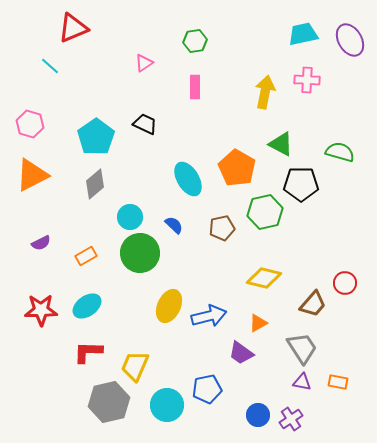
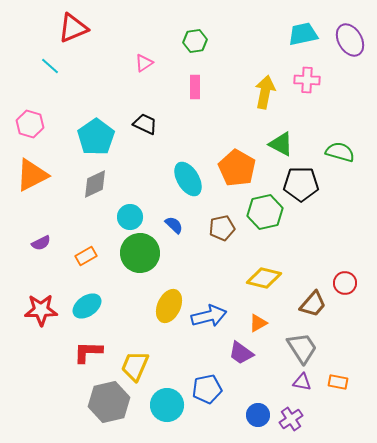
gray diamond at (95, 184): rotated 16 degrees clockwise
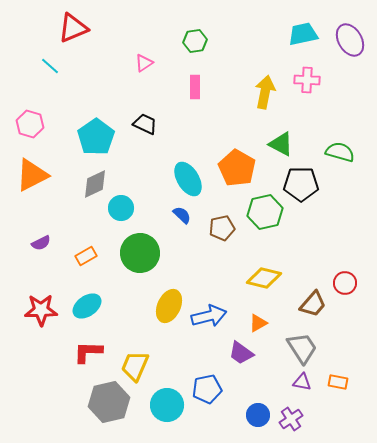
cyan circle at (130, 217): moved 9 px left, 9 px up
blue semicircle at (174, 225): moved 8 px right, 10 px up
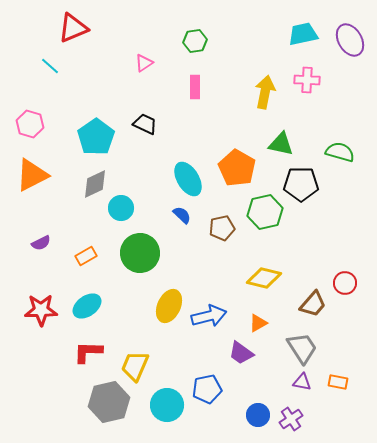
green triangle at (281, 144): rotated 16 degrees counterclockwise
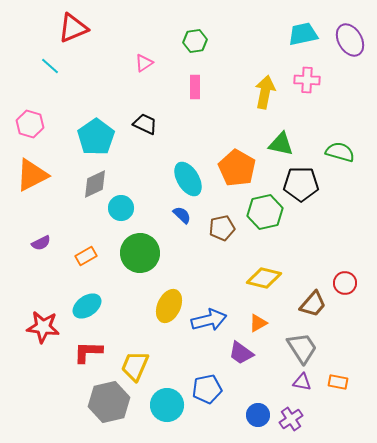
red star at (41, 310): moved 2 px right, 17 px down; rotated 8 degrees clockwise
blue arrow at (209, 316): moved 4 px down
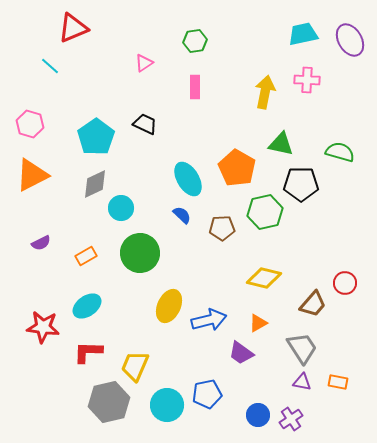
brown pentagon at (222, 228): rotated 10 degrees clockwise
blue pentagon at (207, 389): moved 5 px down
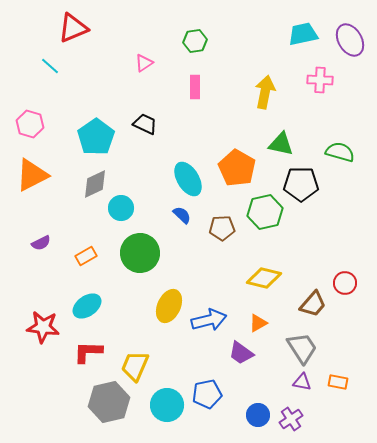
pink cross at (307, 80): moved 13 px right
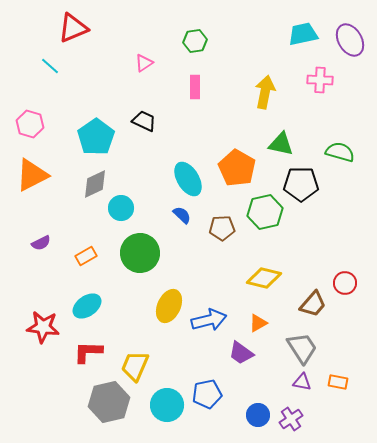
black trapezoid at (145, 124): moved 1 px left, 3 px up
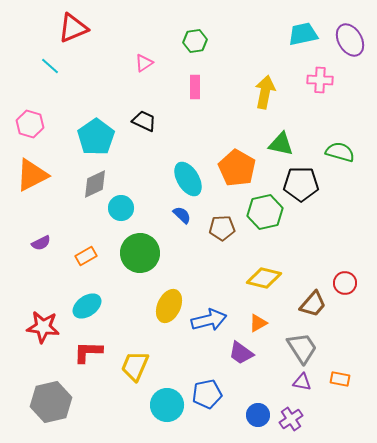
orange rectangle at (338, 382): moved 2 px right, 3 px up
gray hexagon at (109, 402): moved 58 px left
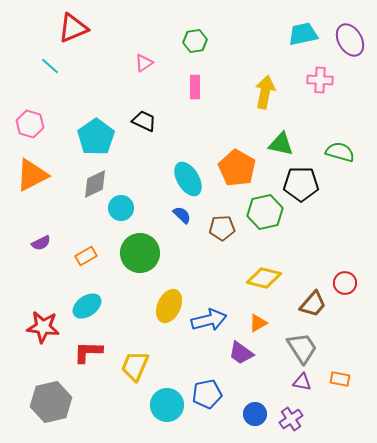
blue circle at (258, 415): moved 3 px left, 1 px up
